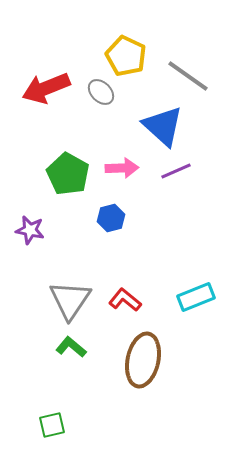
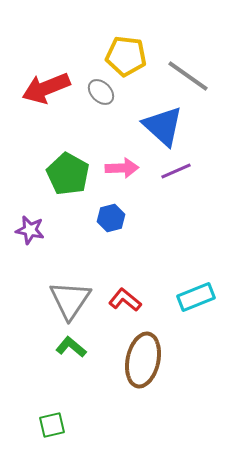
yellow pentagon: rotated 18 degrees counterclockwise
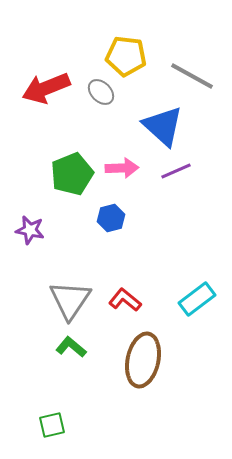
gray line: moved 4 px right; rotated 6 degrees counterclockwise
green pentagon: moved 4 px right; rotated 21 degrees clockwise
cyan rectangle: moved 1 px right, 2 px down; rotated 15 degrees counterclockwise
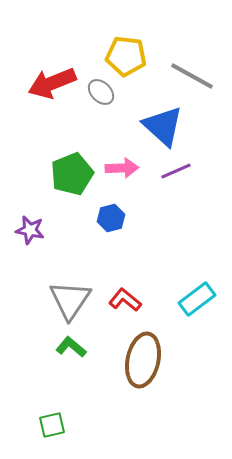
red arrow: moved 6 px right, 5 px up
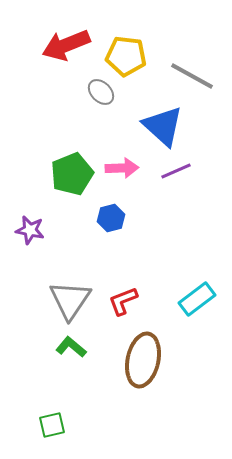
red arrow: moved 14 px right, 38 px up
red L-shape: moved 2 px left, 1 px down; rotated 60 degrees counterclockwise
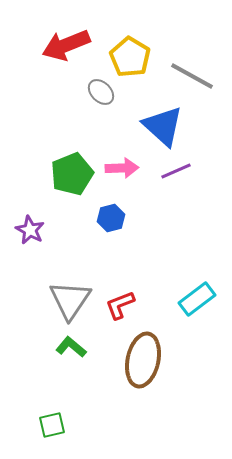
yellow pentagon: moved 4 px right, 1 px down; rotated 24 degrees clockwise
purple star: rotated 16 degrees clockwise
red L-shape: moved 3 px left, 4 px down
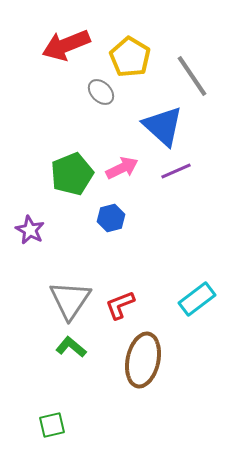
gray line: rotated 27 degrees clockwise
pink arrow: rotated 24 degrees counterclockwise
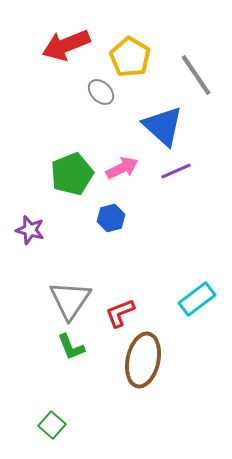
gray line: moved 4 px right, 1 px up
purple star: rotated 12 degrees counterclockwise
red L-shape: moved 8 px down
green L-shape: rotated 152 degrees counterclockwise
green square: rotated 36 degrees counterclockwise
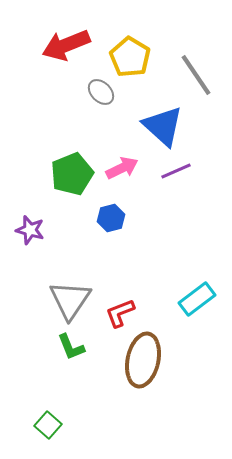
green square: moved 4 px left
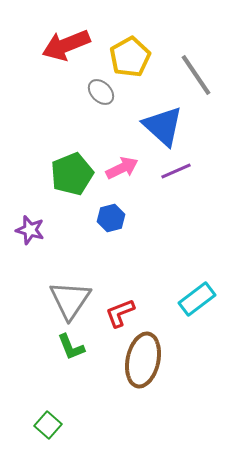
yellow pentagon: rotated 12 degrees clockwise
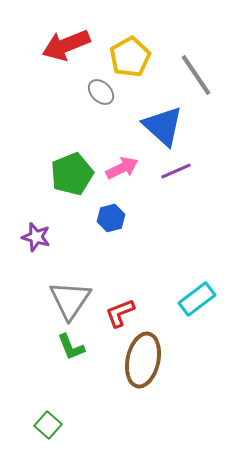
purple star: moved 6 px right, 7 px down
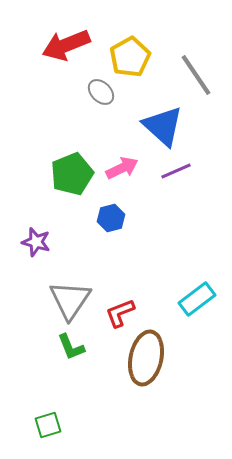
purple star: moved 5 px down
brown ellipse: moved 3 px right, 2 px up
green square: rotated 32 degrees clockwise
